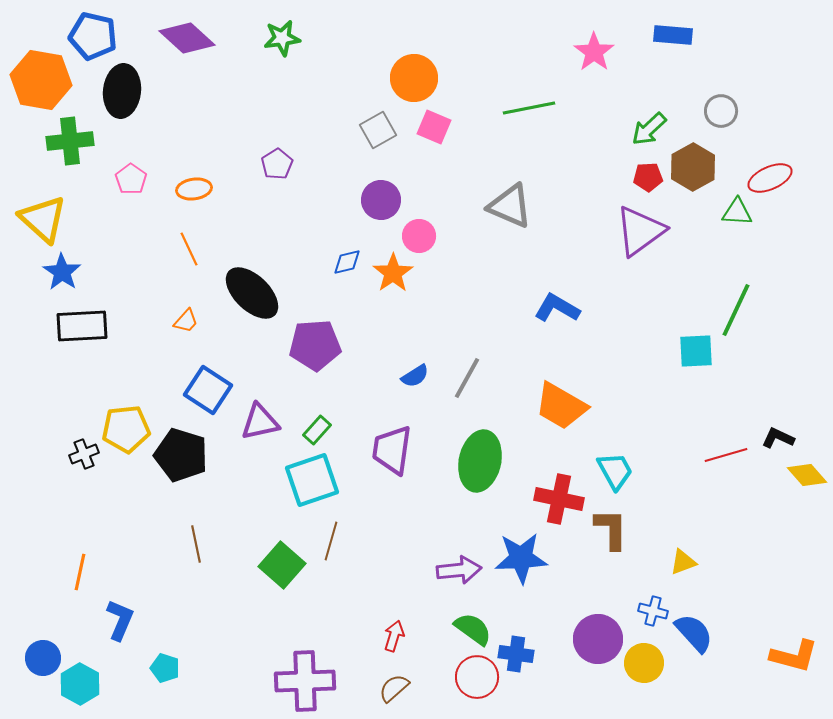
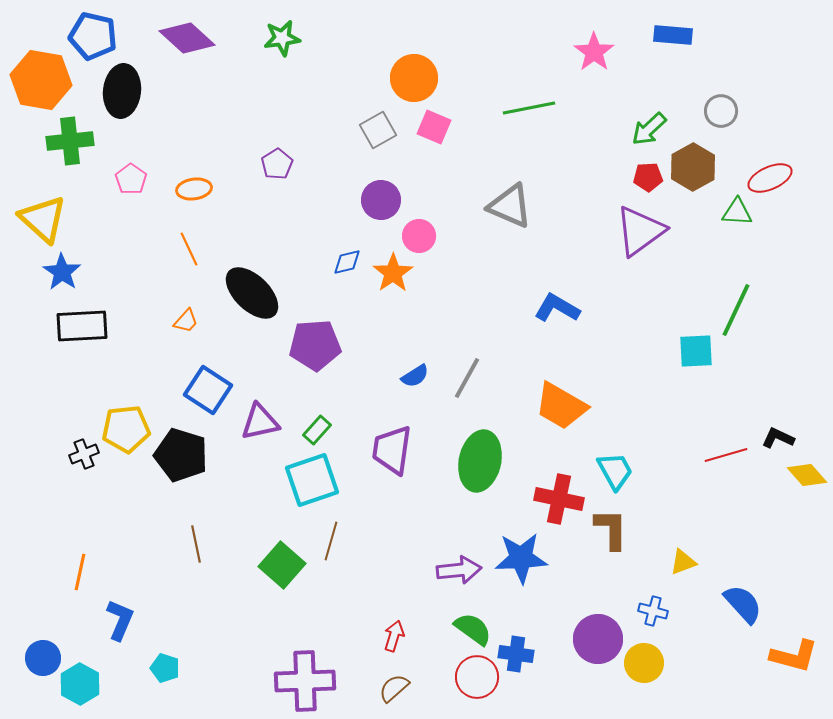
blue semicircle at (694, 633): moved 49 px right, 29 px up
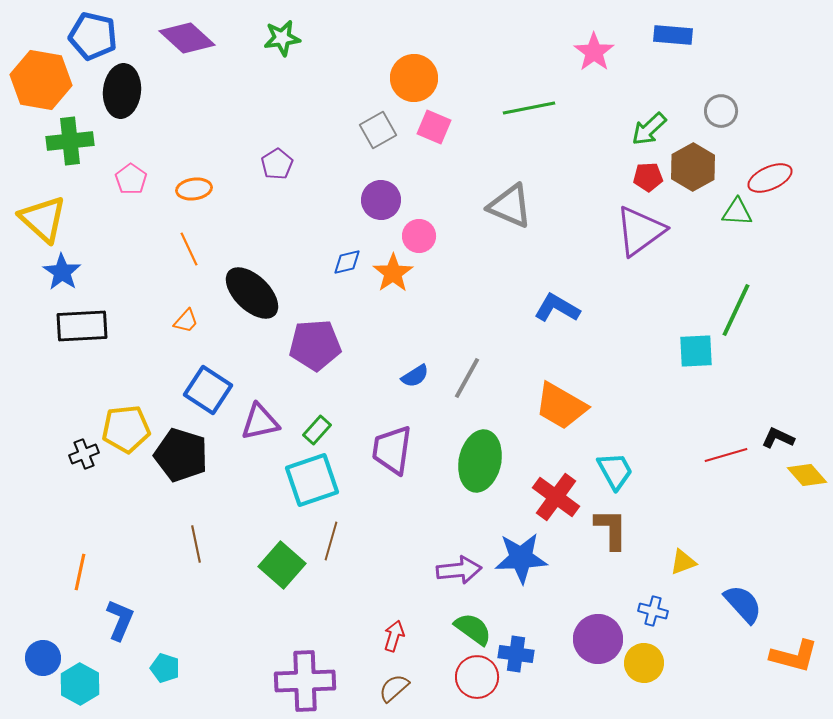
red cross at (559, 499): moved 3 px left, 2 px up; rotated 24 degrees clockwise
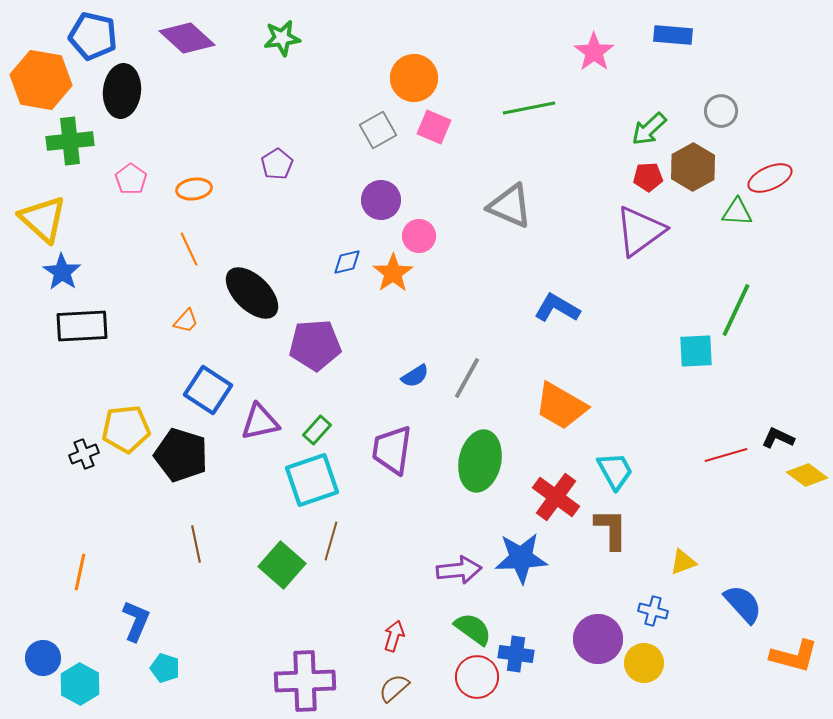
yellow diamond at (807, 475): rotated 12 degrees counterclockwise
blue L-shape at (120, 620): moved 16 px right, 1 px down
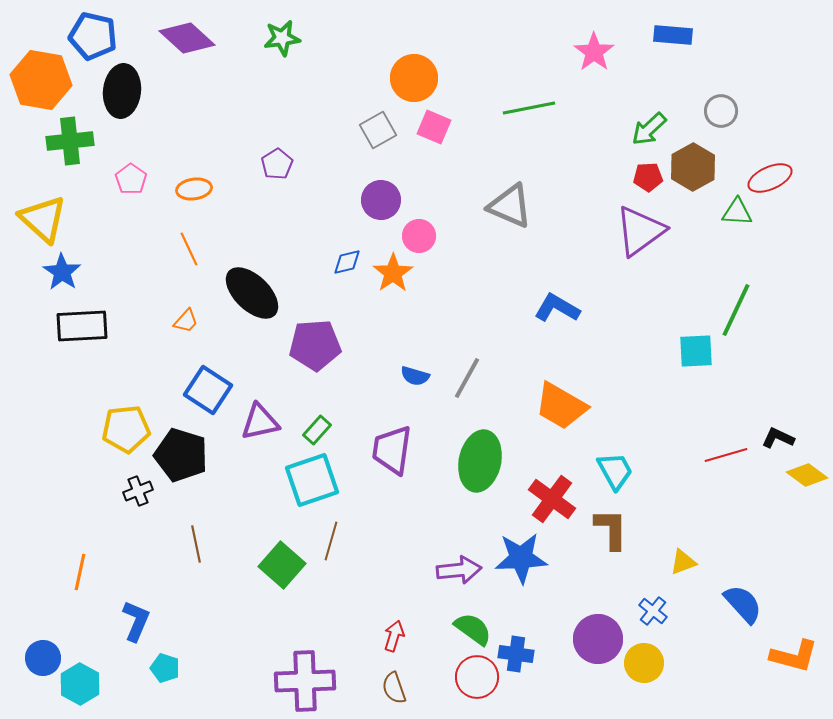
blue semicircle at (415, 376): rotated 48 degrees clockwise
black cross at (84, 454): moved 54 px right, 37 px down
red cross at (556, 497): moved 4 px left, 2 px down
blue cross at (653, 611): rotated 24 degrees clockwise
brown semicircle at (394, 688): rotated 68 degrees counterclockwise
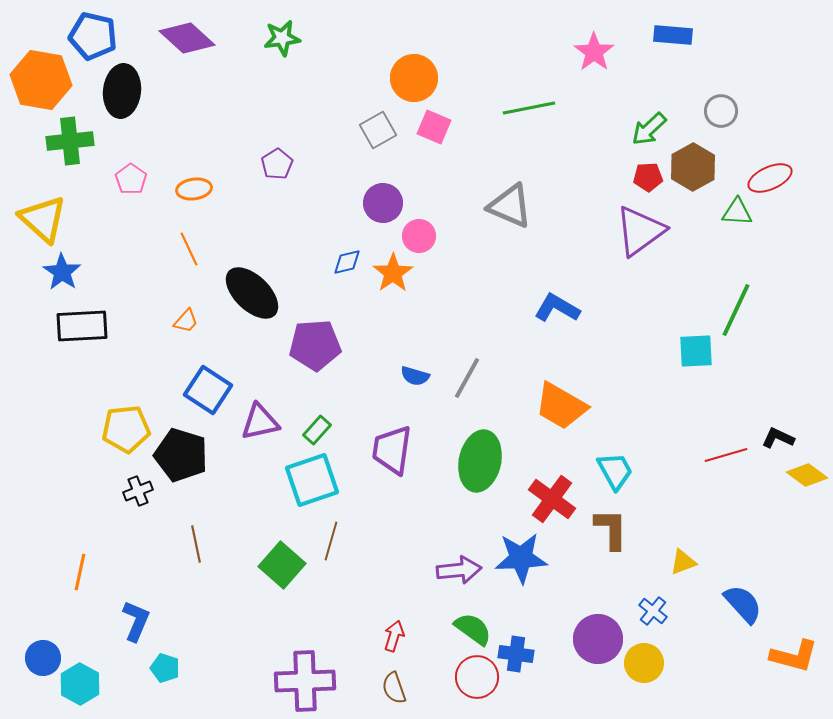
purple circle at (381, 200): moved 2 px right, 3 px down
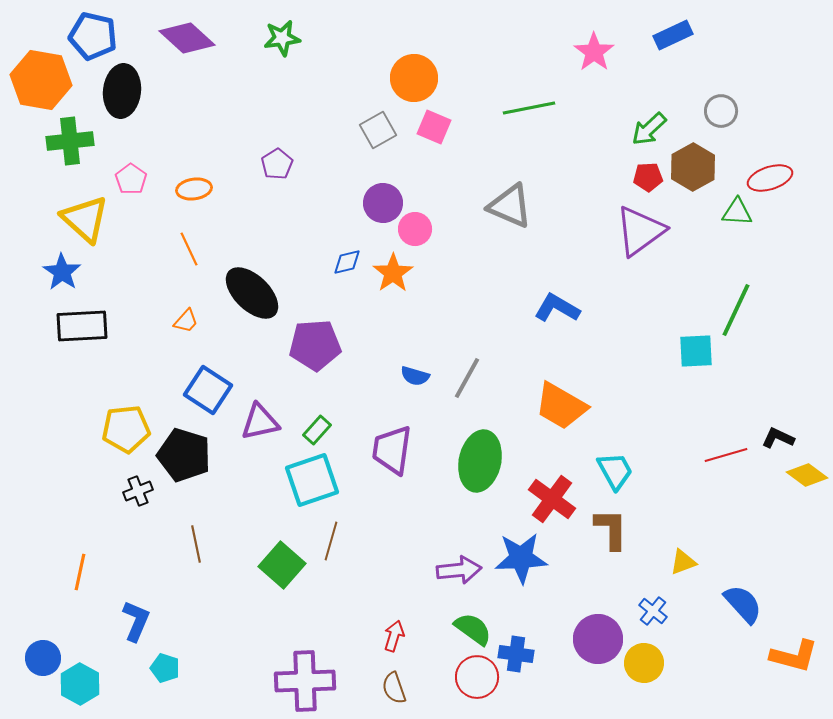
blue rectangle at (673, 35): rotated 30 degrees counterclockwise
red ellipse at (770, 178): rotated 6 degrees clockwise
yellow triangle at (43, 219): moved 42 px right
pink circle at (419, 236): moved 4 px left, 7 px up
black pentagon at (181, 455): moved 3 px right
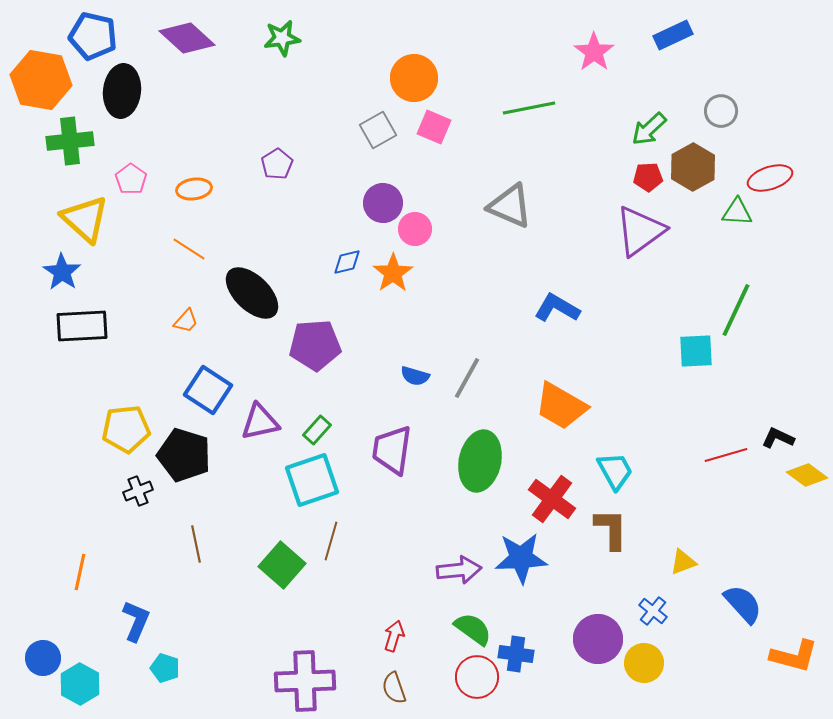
orange line at (189, 249): rotated 32 degrees counterclockwise
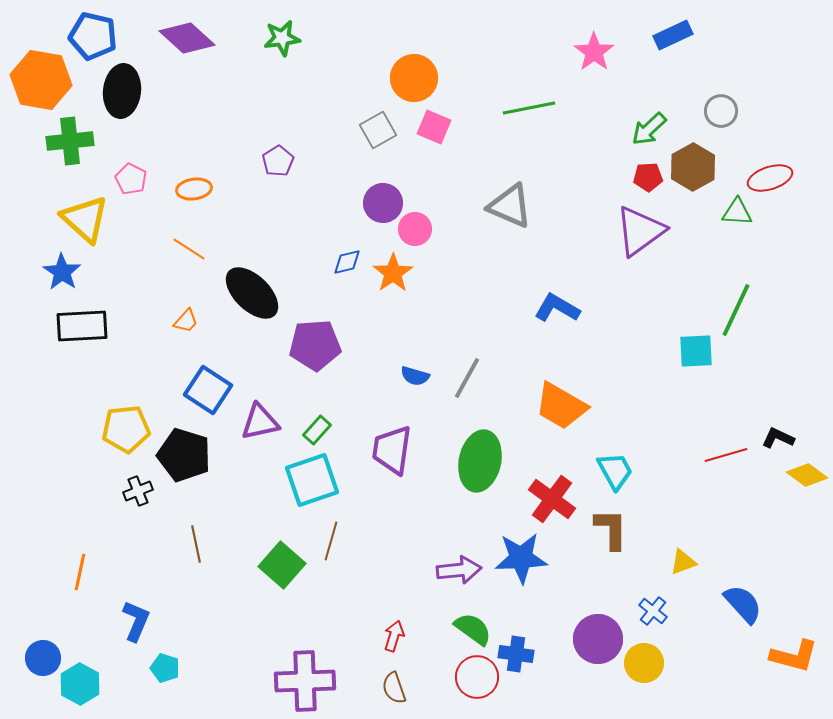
purple pentagon at (277, 164): moved 1 px right, 3 px up
pink pentagon at (131, 179): rotated 8 degrees counterclockwise
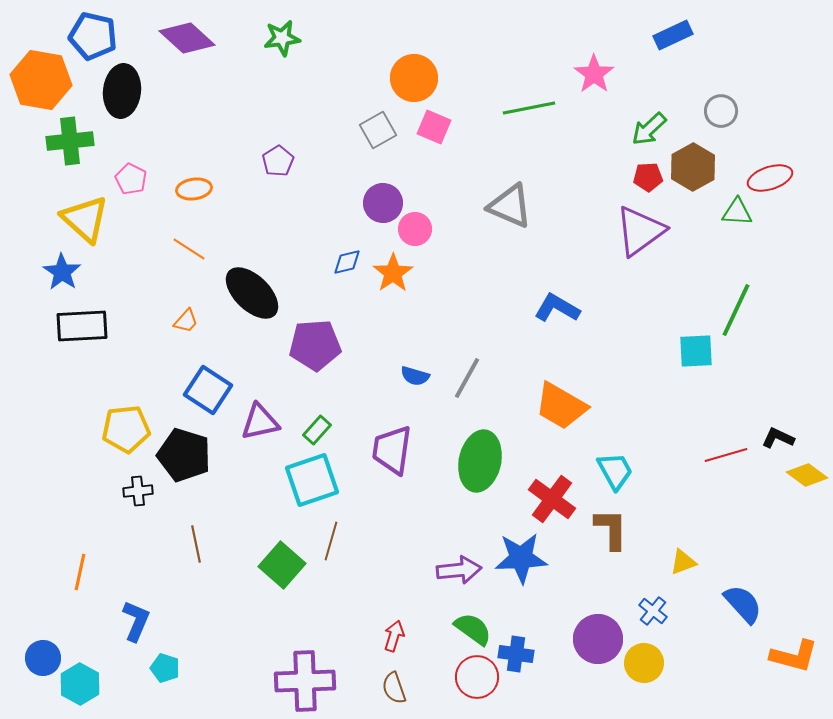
pink star at (594, 52): moved 22 px down
black cross at (138, 491): rotated 16 degrees clockwise
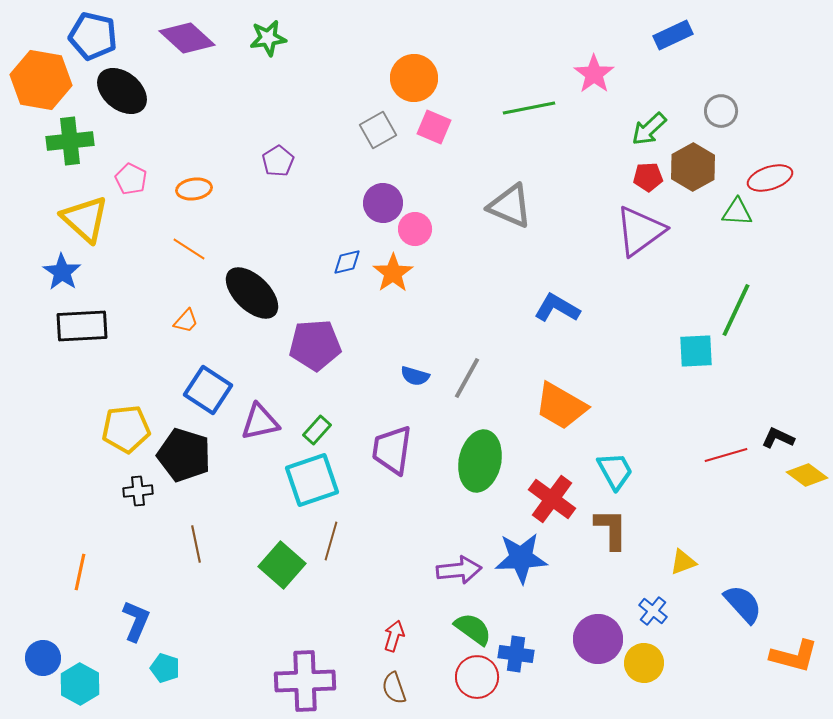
green star at (282, 38): moved 14 px left
black ellipse at (122, 91): rotated 57 degrees counterclockwise
